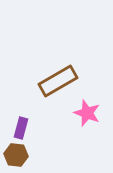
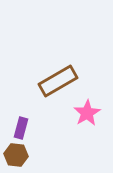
pink star: rotated 20 degrees clockwise
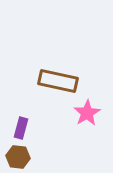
brown rectangle: rotated 42 degrees clockwise
brown hexagon: moved 2 px right, 2 px down
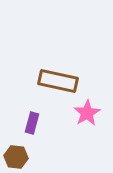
purple rectangle: moved 11 px right, 5 px up
brown hexagon: moved 2 px left
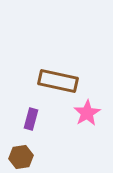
purple rectangle: moved 1 px left, 4 px up
brown hexagon: moved 5 px right; rotated 15 degrees counterclockwise
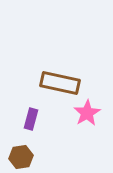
brown rectangle: moved 2 px right, 2 px down
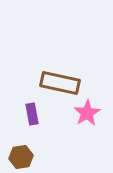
purple rectangle: moved 1 px right, 5 px up; rotated 25 degrees counterclockwise
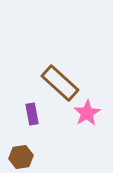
brown rectangle: rotated 30 degrees clockwise
